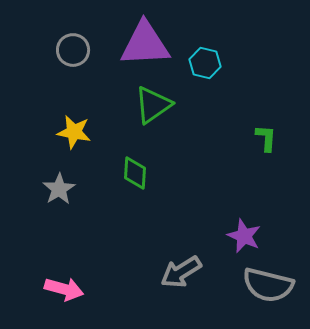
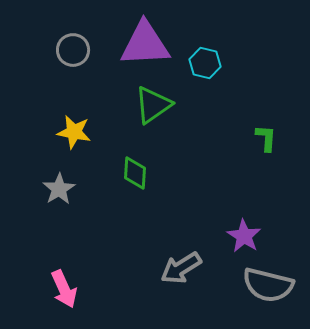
purple star: rotated 8 degrees clockwise
gray arrow: moved 4 px up
pink arrow: rotated 51 degrees clockwise
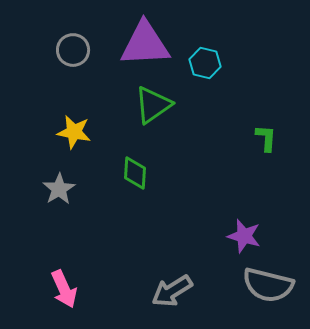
purple star: rotated 16 degrees counterclockwise
gray arrow: moved 9 px left, 23 px down
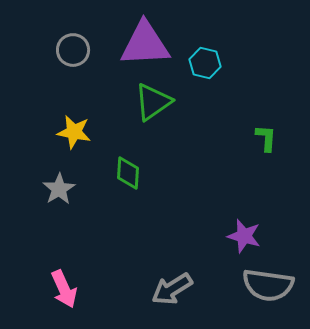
green triangle: moved 3 px up
green diamond: moved 7 px left
gray semicircle: rotated 6 degrees counterclockwise
gray arrow: moved 2 px up
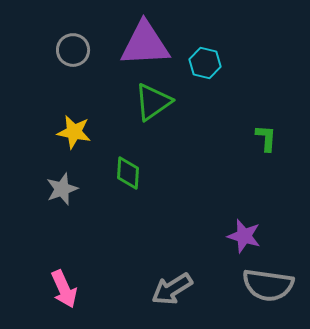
gray star: moved 3 px right; rotated 12 degrees clockwise
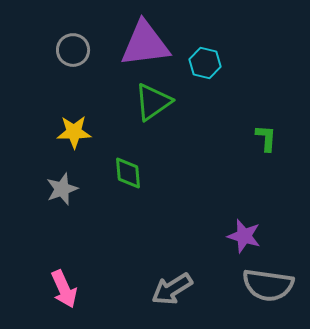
purple triangle: rotated 4 degrees counterclockwise
yellow star: rotated 12 degrees counterclockwise
green diamond: rotated 8 degrees counterclockwise
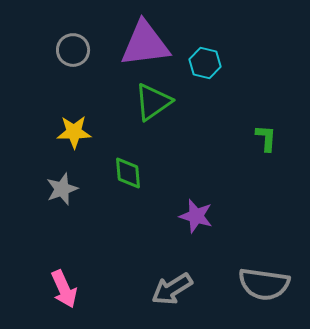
purple star: moved 48 px left, 20 px up
gray semicircle: moved 4 px left, 1 px up
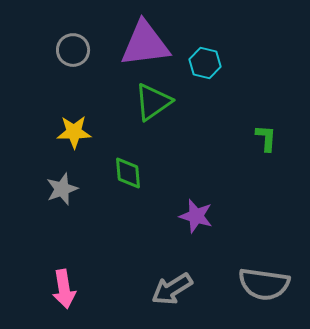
pink arrow: rotated 15 degrees clockwise
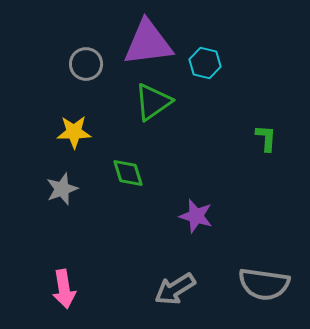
purple triangle: moved 3 px right, 1 px up
gray circle: moved 13 px right, 14 px down
green diamond: rotated 12 degrees counterclockwise
gray arrow: moved 3 px right
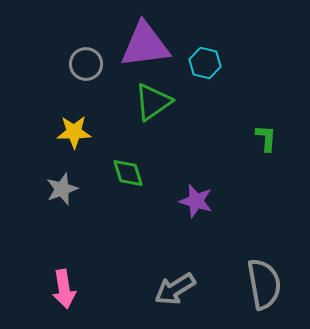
purple triangle: moved 3 px left, 2 px down
purple star: moved 15 px up
gray semicircle: rotated 108 degrees counterclockwise
